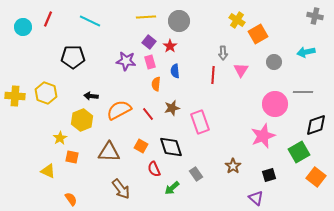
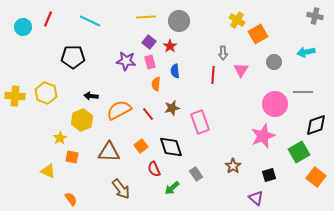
orange square at (141, 146): rotated 24 degrees clockwise
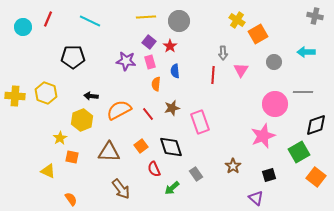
cyan arrow at (306, 52): rotated 12 degrees clockwise
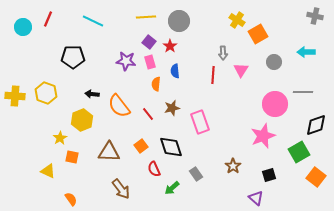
cyan line at (90, 21): moved 3 px right
black arrow at (91, 96): moved 1 px right, 2 px up
orange semicircle at (119, 110): moved 4 px up; rotated 100 degrees counterclockwise
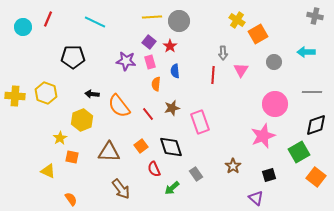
yellow line at (146, 17): moved 6 px right
cyan line at (93, 21): moved 2 px right, 1 px down
gray line at (303, 92): moved 9 px right
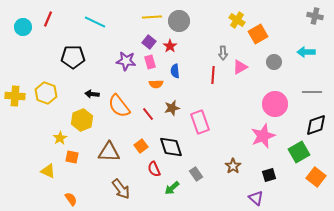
pink triangle at (241, 70): moved 1 px left, 3 px up; rotated 28 degrees clockwise
orange semicircle at (156, 84): rotated 96 degrees counterclockwise
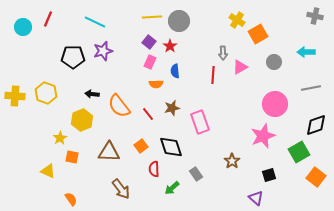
purple star at (126, 61): moved 23 px left, 10 px up; rotated 24 degrees counterclockwise
pink rectangle at (150, 62): rotated 40 degrees clockwise
gray line at (312, 92): moved 1 px left, 4 px up; rotated 12 degrees counterclockwise
brown star at (233, 166): moved 1 px left, 5 px up
red semicircle at (154, 169): rotated 21 degrees clockwise
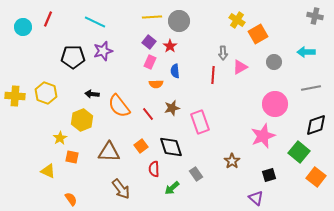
green square at (299, 152): rotated 20 degrees counterclockwise
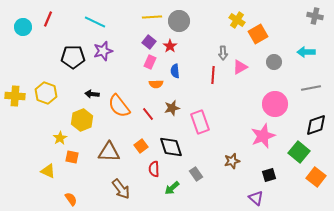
brown star at (232, 161): rotated 21 degrees clockwise
